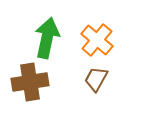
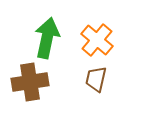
brown trapezoid: rotated 16 degrees counterclockwise
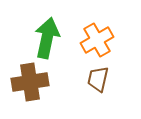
orange cross: rotated 20 degrees clockwise
brown trapezoid: moved 2 px right
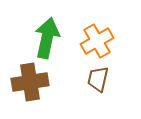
orange cross: moved 1 px down
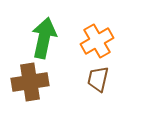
green arrow: moved 3 px left
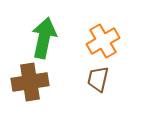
orange cross: moved 6 px right
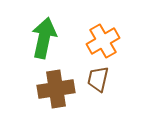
brown cross: moved 26 px right, 7 px down
